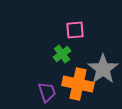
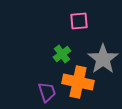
pink square: moved 4 px right, 9 px up
gray star: moved 10 px up
orange cross: moved 2 px up
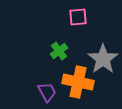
pink square: moved 1 px left, 4 px up
green cross: moved 3 px left, 3 px up
purple trapezoid: rotated 10 degrees counterclockwise
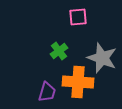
gray star: moved 1 px left, 1 px up; rotated 16 degrees counterclockwise
orange cross: rotated 8 degrees counterclockwise
purple trapezoid: rotated 45 degrees clockwise
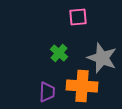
green cross: moved 2 px down; rotated 12 degrees counterclockwise
orange cross: moved 4 px right, 4 px down
purple trapezoid: rotated 15 degrees counterclockwise
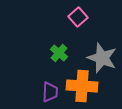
pink square: rotated 36 degrees counterclockwise
purple trapezoid: moved 3 px right
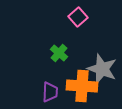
gray star: moved 11 px down
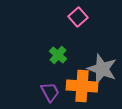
green cross: moved 1 px left, 2 px down
purple trapezoid: rotated 30 degrees counterclockwise
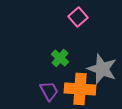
green cross: moved 2 px right, 3 px down
orange cross: moved 2 px left, 3 px down
purple trapezoid: moved 1 px left, 1 px up
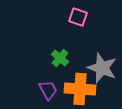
pink square: rotated 30 degrees counterclockwise
gray star: moved 1 px up
purple trapezoid: moved 1 px left, 1 px up
